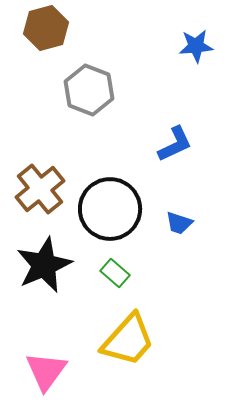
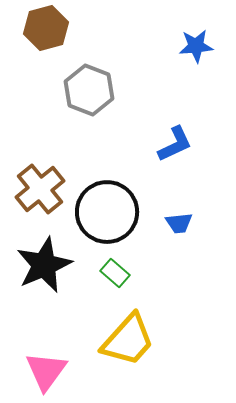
black circle: moved 3 px left, 3 px down
blue trapezoid: rotated 24 degrees counterclockwise
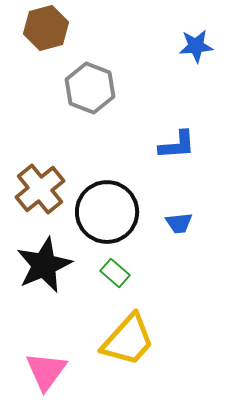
gray hexagon: moved 1 px right, 2 px up
blue L-shape: moved 2 px right, 1 px down; rotated 21 degrees clockwise
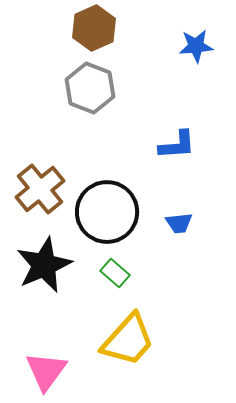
brown hexagon: moved 48 px right; rotated 9 degrees counterclockwise
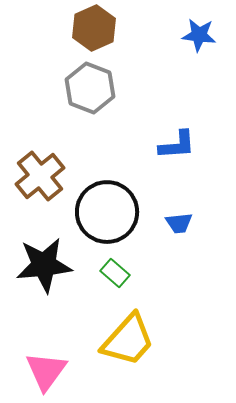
blue star: moved 3 px right, 11 px up; rotated 12 degrees clockwise
brown cross: moved 13 px up
black star: rotated 18 degrees clockwise
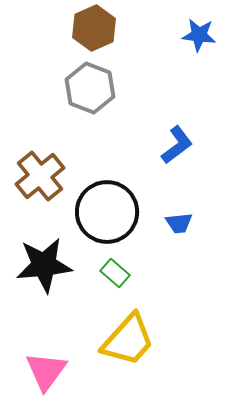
blue L-shape: rotated 33 degrees counterclockwise
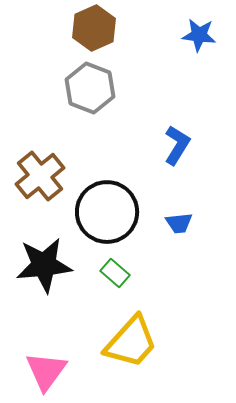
blue L-shape: rotated 21 degrees counterclockwise
yellow trapezoid: moved 3 px right, 2 px down
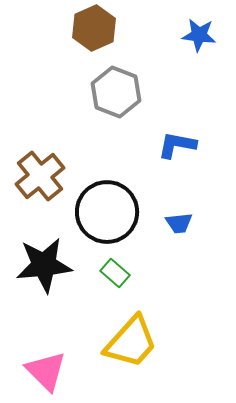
gray hexagon: moved 26 px right, 4 px down
blue L-shape: rotated 111 degrees counterclockwise
pink triangle: rotated 21 degrees counterclockwise
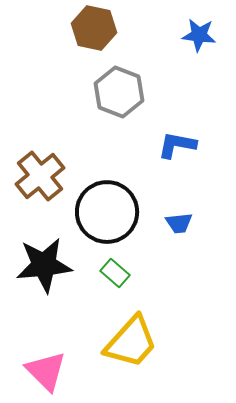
brown hexagon: rotated 24 degrees counterclockwise
gray hexagon: moved 3 px right
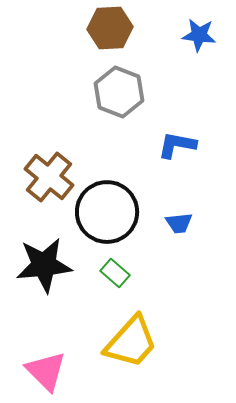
brown hexagon: moved 16 px right; rotated 15 degrees counterclockwise
brown cross: moved 9 px right, 1 px down; rotated 12 degrees counterclockwise
